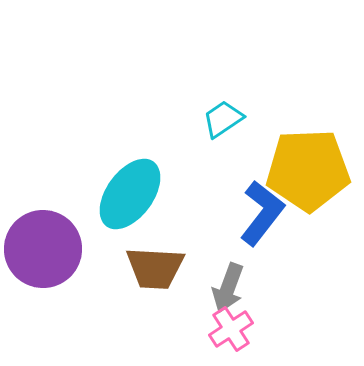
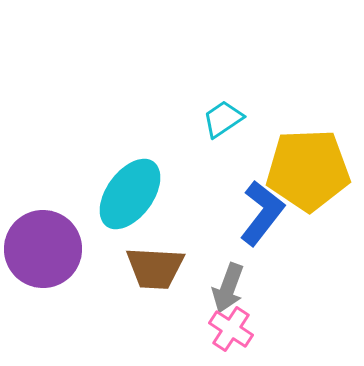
pink cross: rotated 24 degrees counterclockwise
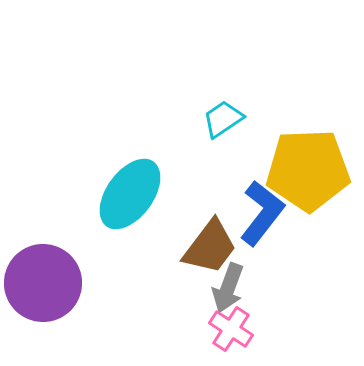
purple circle: moved 34 px down
brown trapezoid: moved 55 px right, 21 px up; rotated 56 degrees counterclockwise
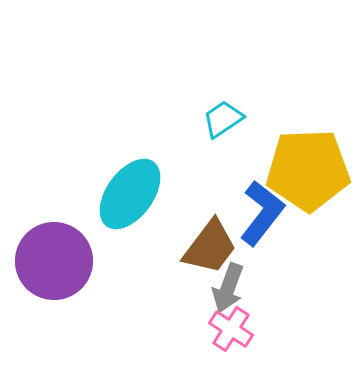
purple circle: moved 11 px right, 22 px up
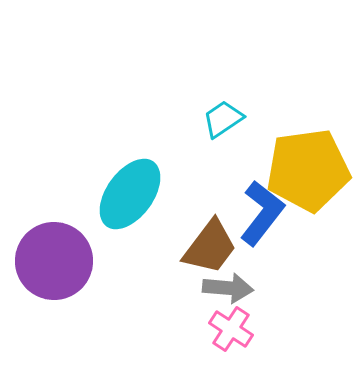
yellow pentagon: rotated 6 degrees counterclockwise
gray arrow: rotated 105 degrees counterclockwise
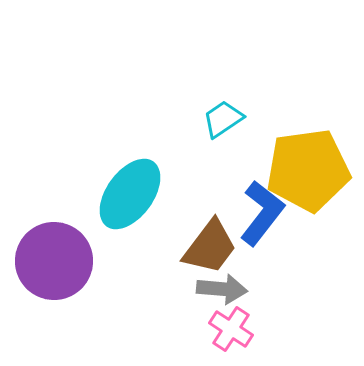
gray arrow: moved 6 px left, 1 px down
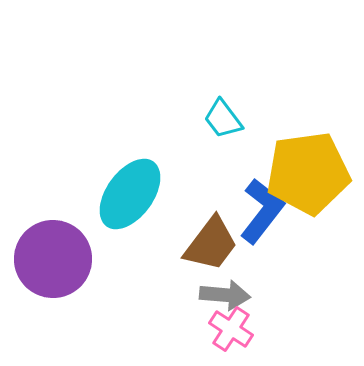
cyan trapezoid: rotated 93 degrees counterclockwise
yellow pentagon: moved 3 px down
blue L-shape: moved 2 px up
brown trapezoid: moved 1 px right, 3 px up
purple circle: moved 1 px left, 2 px up
gray arrow: moved 3 px right, 6 px down
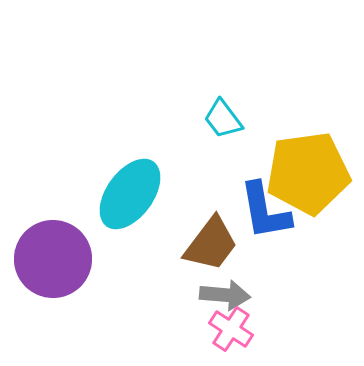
blue L-shape: moved 3 px right; rotated 132 degrees clockwise
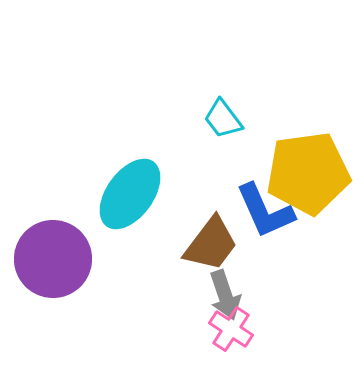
blue L-shape: rotated 14 degrees counterclockwise
gray arrow: rotated 66 degrees clockwise
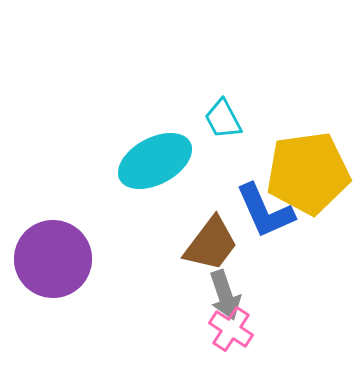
cyan trapezoid: rotated 9 degrees clockwise
cyan ellipse: moved 25 px right, 33 px up; rotated 26 degrees clockwise
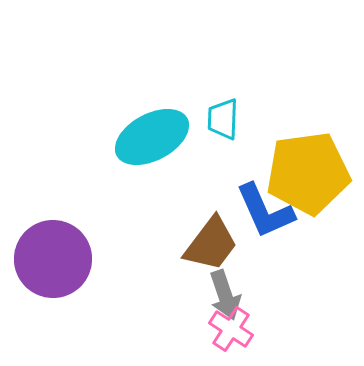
cyan trapezoid: rotated 30 degrees clockwise
cyan ellipse: moved 3 px left, 24 px up
